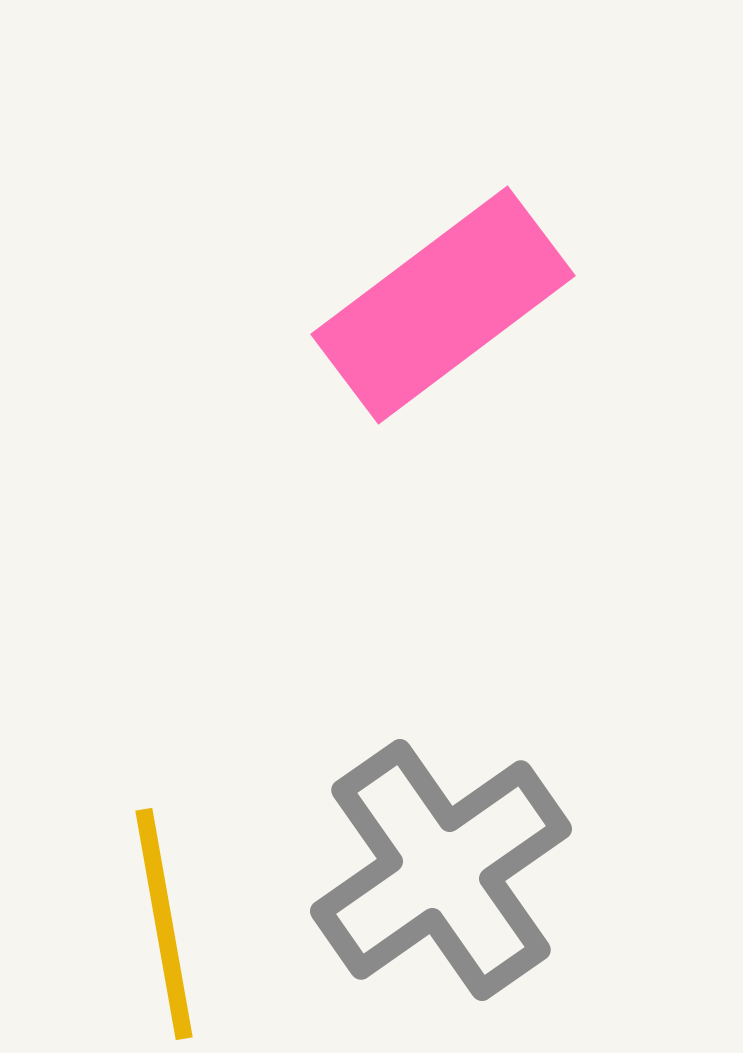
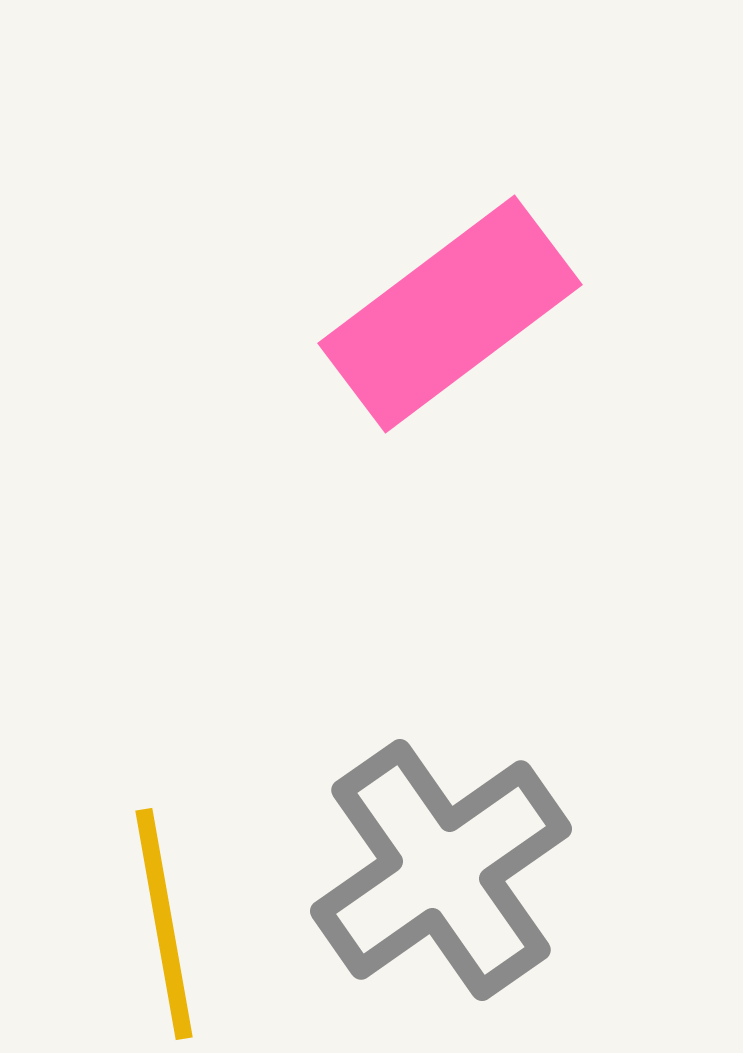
pink rectangle: moved 7 px right, 9 px down
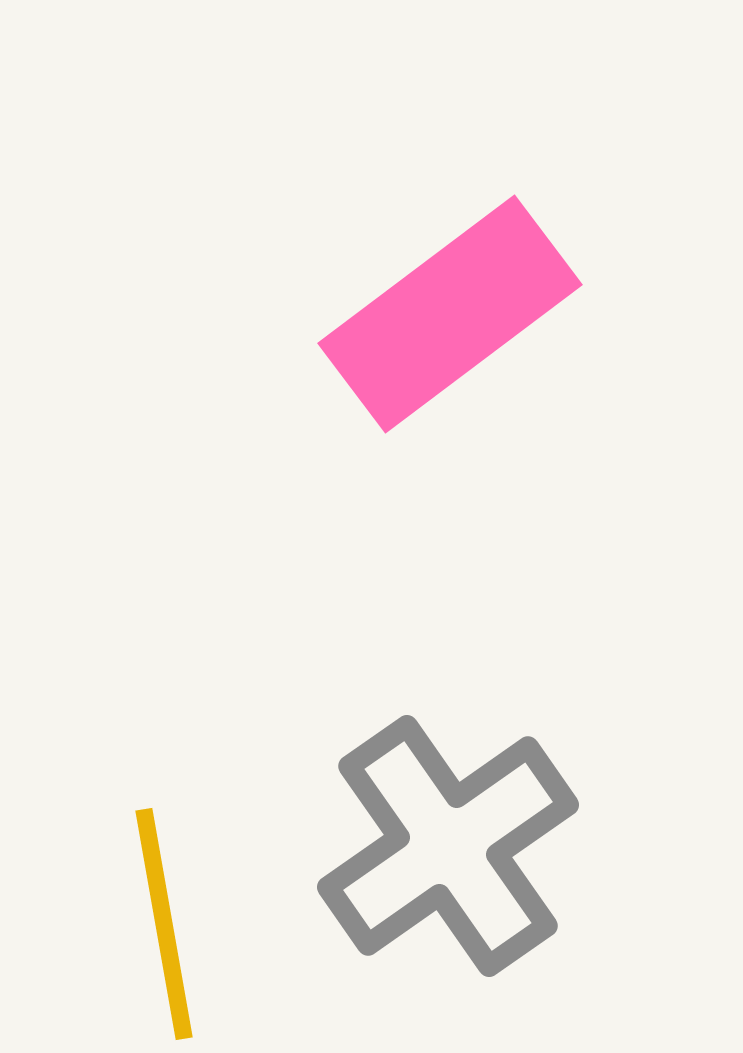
gray cross: moved 7 px right, 24 px up
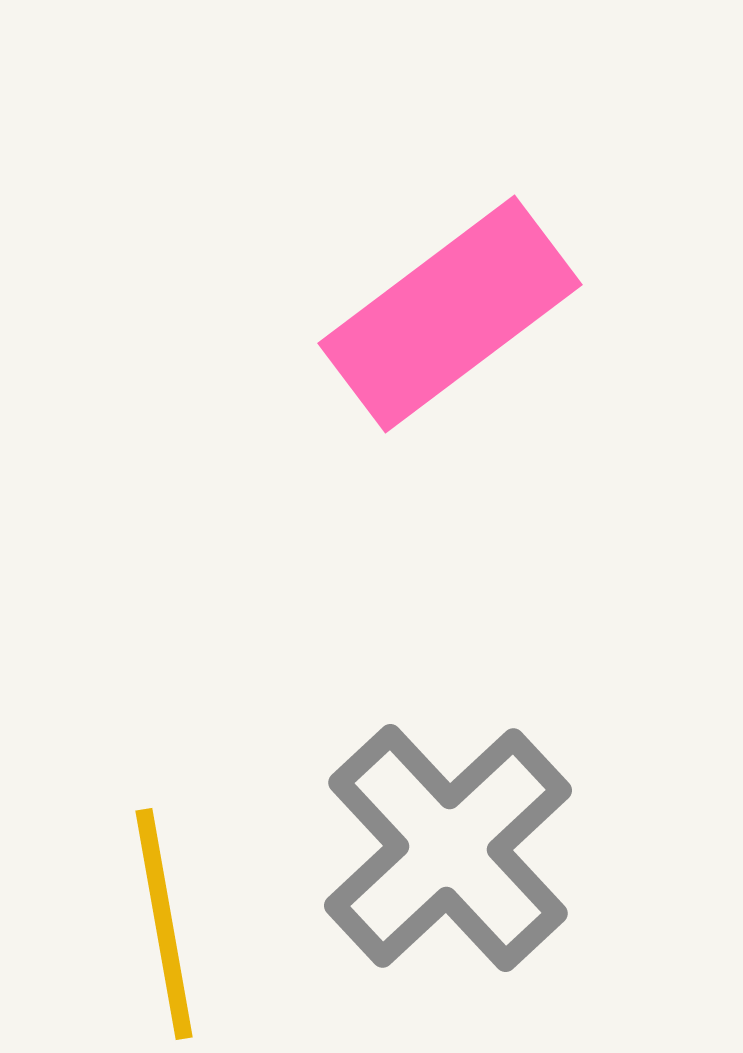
gray cross: moved 2 px down; rotated 8 degrees counterclockwise
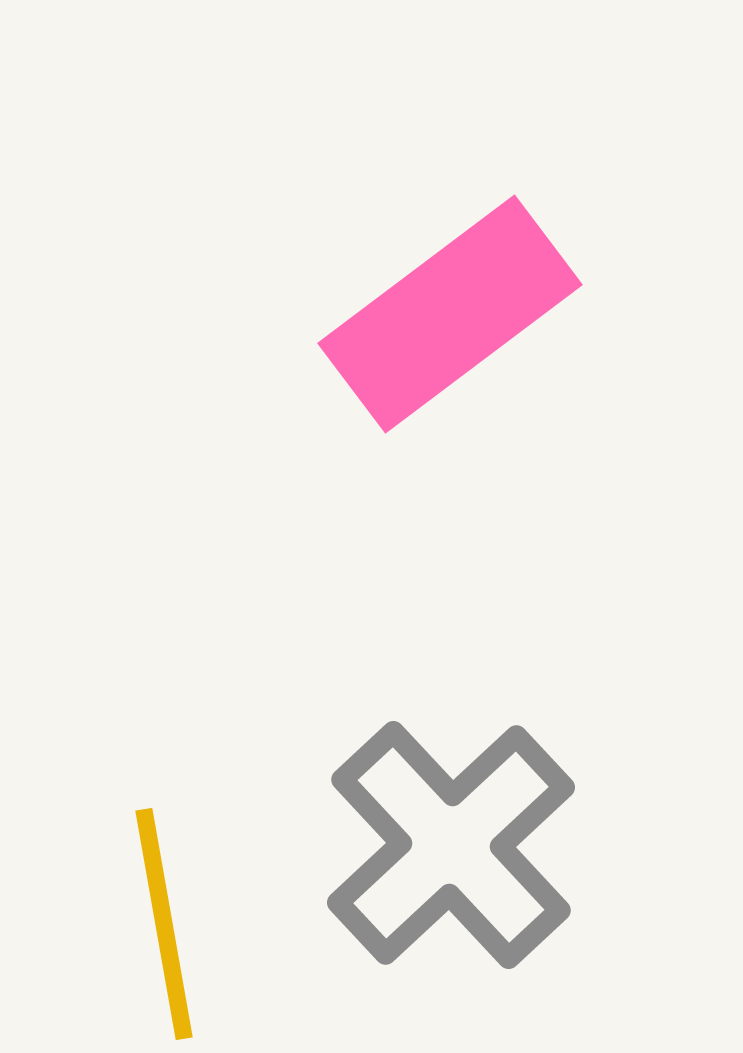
gray cross: moved 3 px right, 3 px up
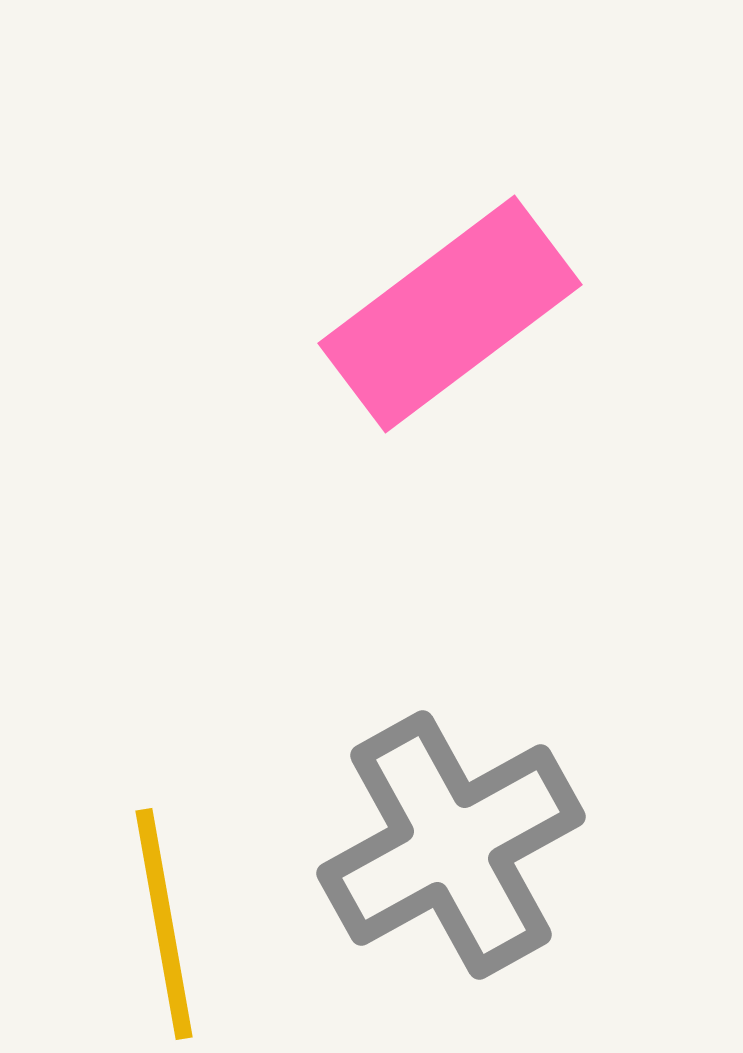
gray cross: rotated 14 degrees clockwise
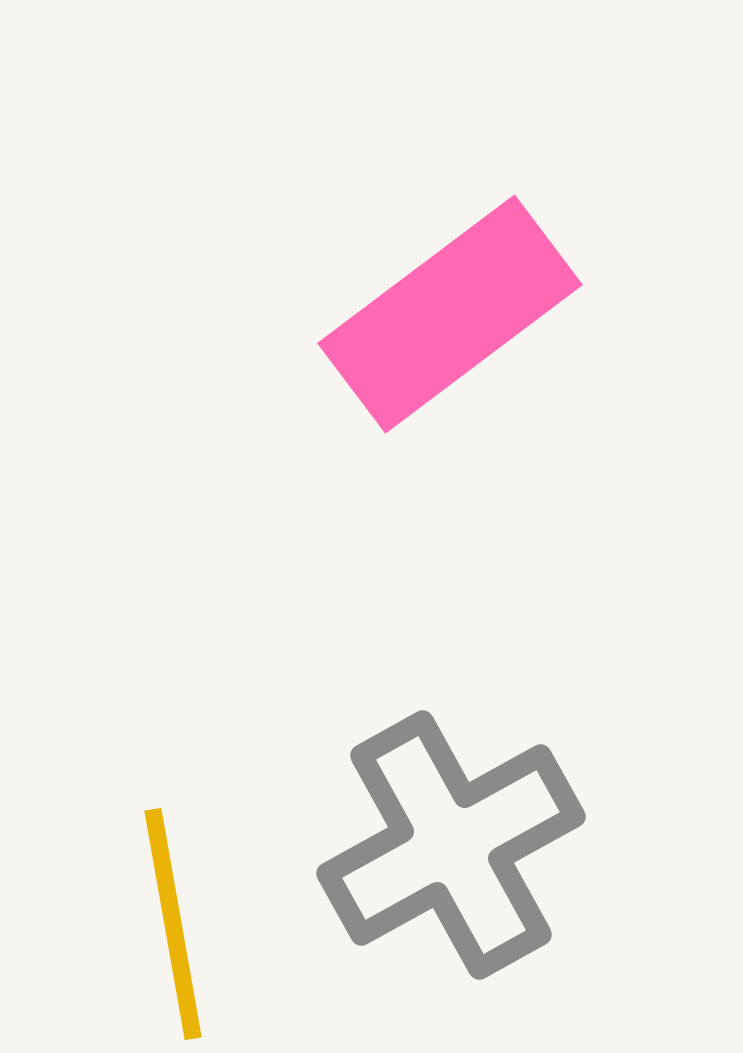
yellow line: moved 9 px right
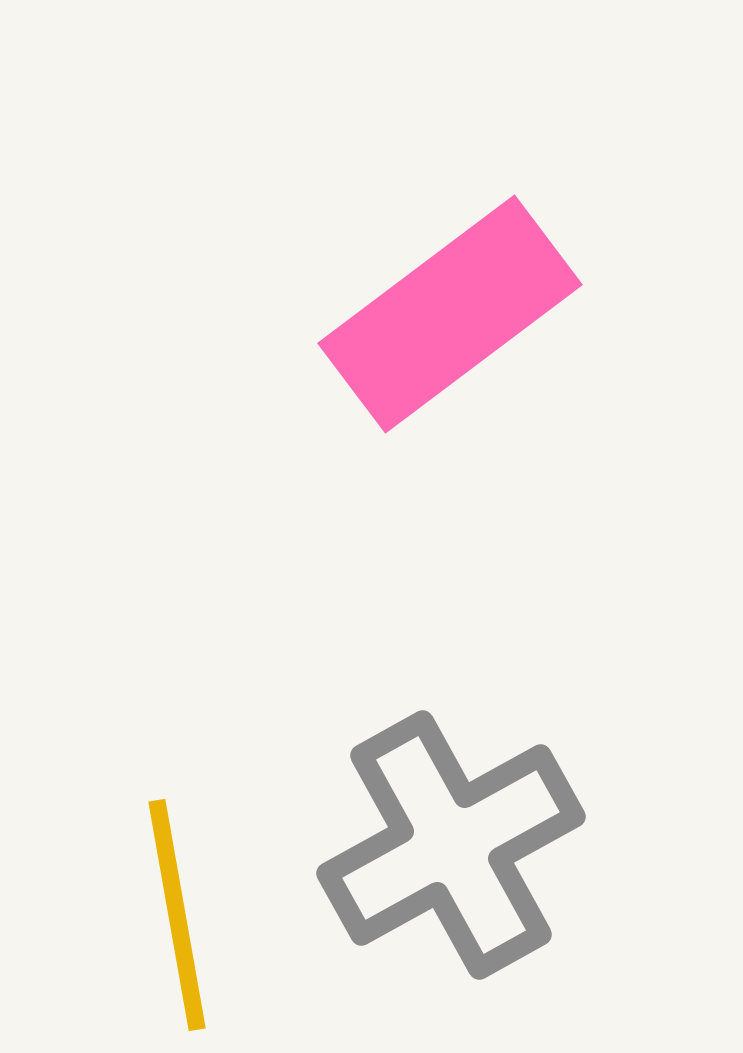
yellow line: moved 4 px right, 9 px up
